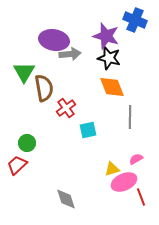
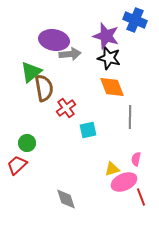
green triangle: moved 7 px right; rotated 20 degrees clockwise
pink semicircle: rotated 48 degrees counterclockwise
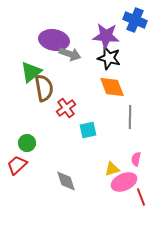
purple star: rotated 12 degrees counterclockwise
gray arrow: rotated 25 degrees clockwise
gray diamond: moved 18 px up
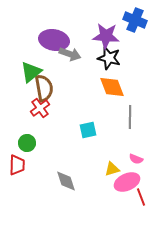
red cross: moved 26 px left
pink semicircle: rotated 80 degrees counterclockwise
red trapezoid: rotated 135 degrees clockwise
pink ellipse: moved 3 px right
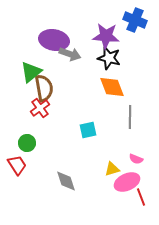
red trapezoid: rotated 35 degrees counterclockwise
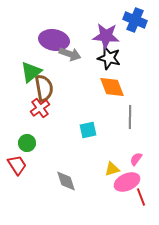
pink semicircle: rotated 104 degrees clockwise
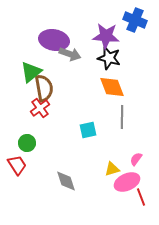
gray line: moved 8 px left
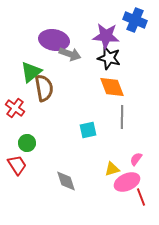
red cross: moved 25 px left; rotated 18 degrees counterclockwise
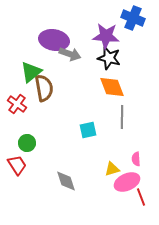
blue cross: moved 2 px left, 2 px up
red cross: moved 2 px right, 4 px up
pink semicircle: rotated 40 degrees counterclockwise
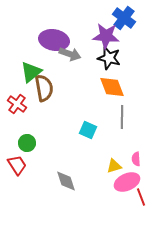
blue cross: moved 9 px left; rotated 15 degrees clockwise
cyan square: rotated 36 degrees clockwise
yellow triangle: moved 2 px right, 3 px up
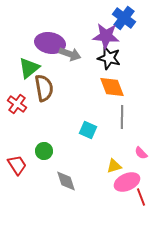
purple ellipse: moved 4 px left, 3 px down
green triangle: moved 2 px left, 4 px up
green circle: moved 17 px right, 8 px down
pink semicircle: moved 5 px right, 6 px up; rotated 40 degrees counterclockwise
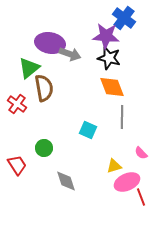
green circle: moved 3 px up
